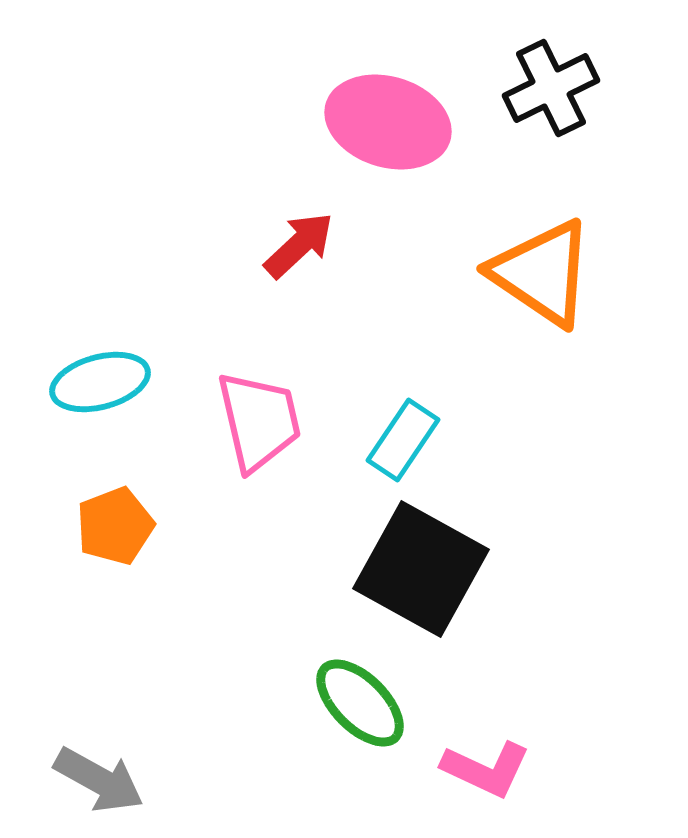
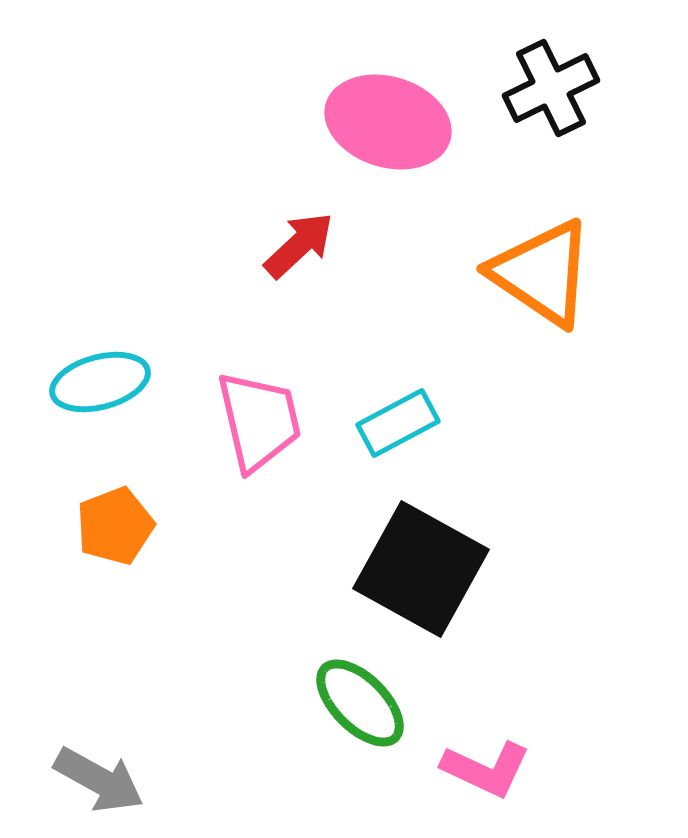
cyan rectangle: moved 5 px left, 17 px up; rotated 28 degrees clockwise
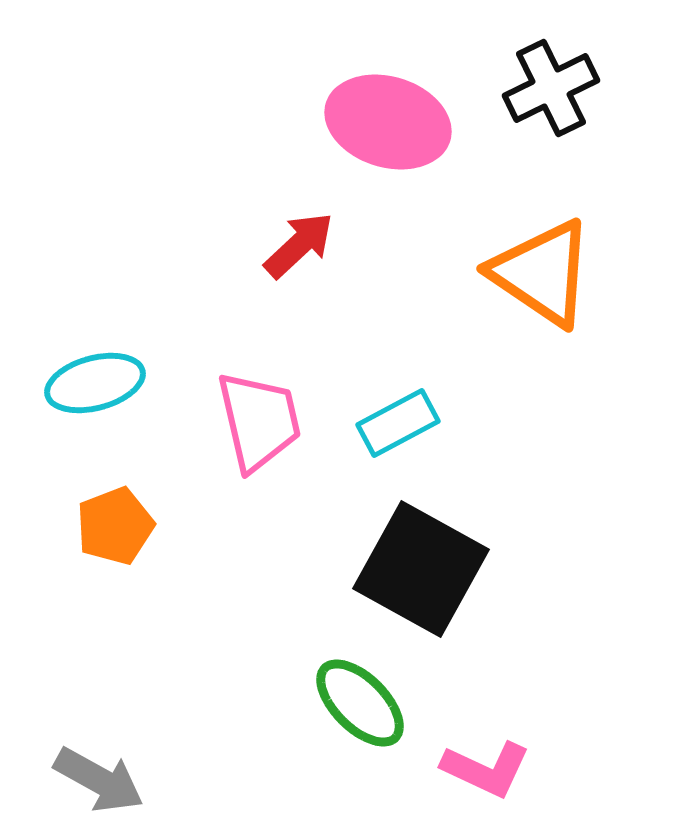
cyan ellipse: moved 5 px left, 1 px down
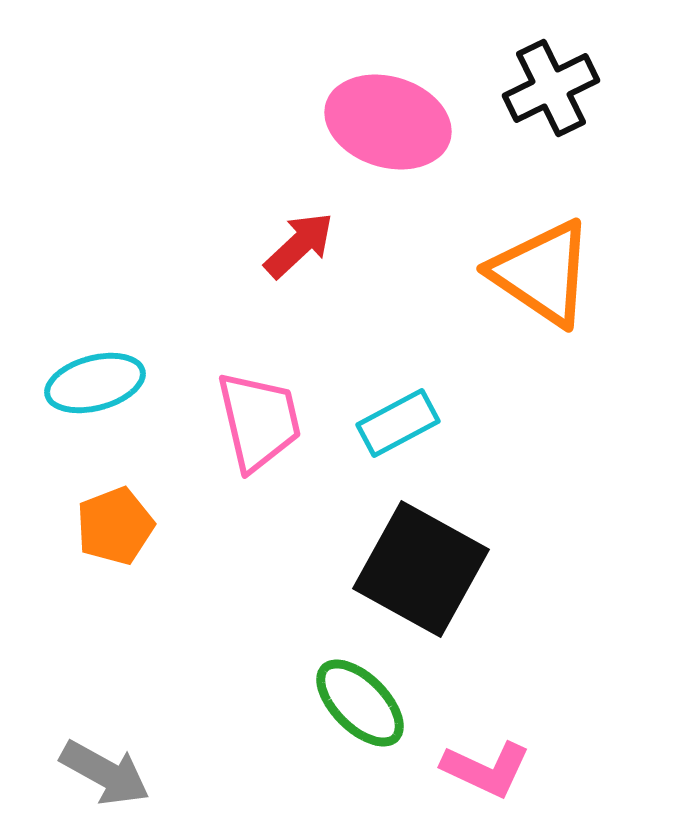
gray arrow: moved 6 px right, 7 px up
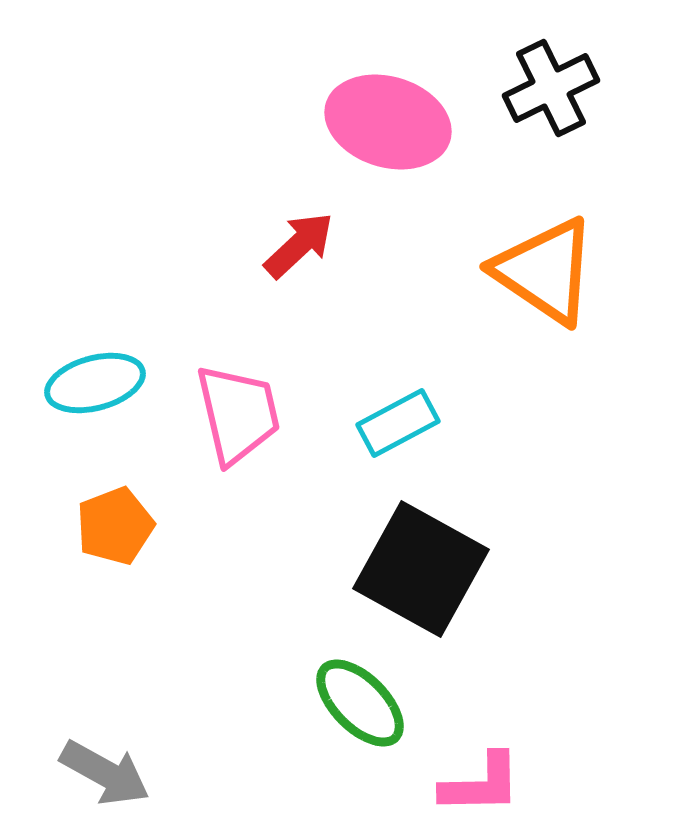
orange triangle: moved 3 px right, 2 px up
pink trapezoid: moved 21 px left, 7 px up
pink L-shape: moved 5 px left, 15 px down; rotated 26 degrees counterclockwise
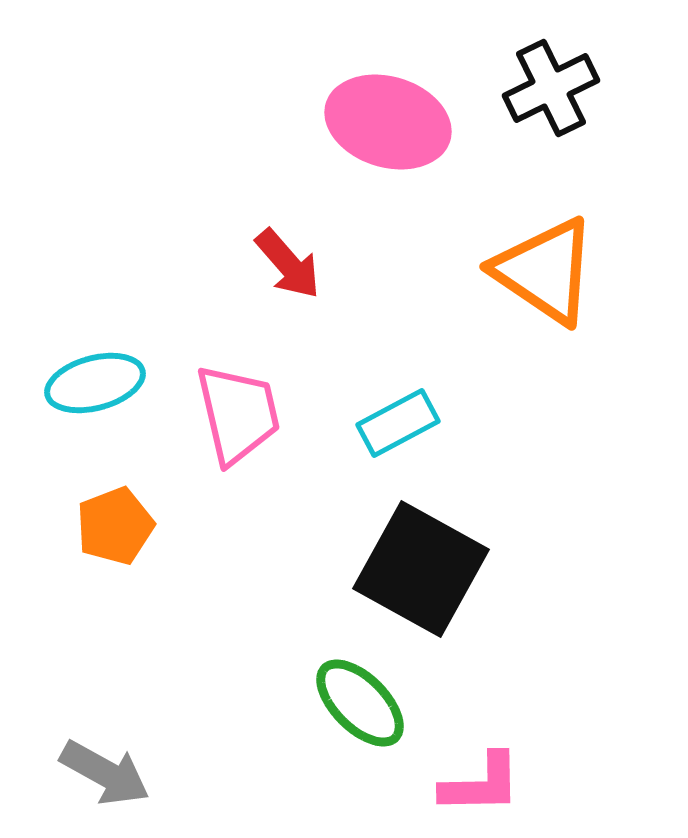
red arrow: moved 11 px left, 19 px down; rotated 92 degrees clockwise
